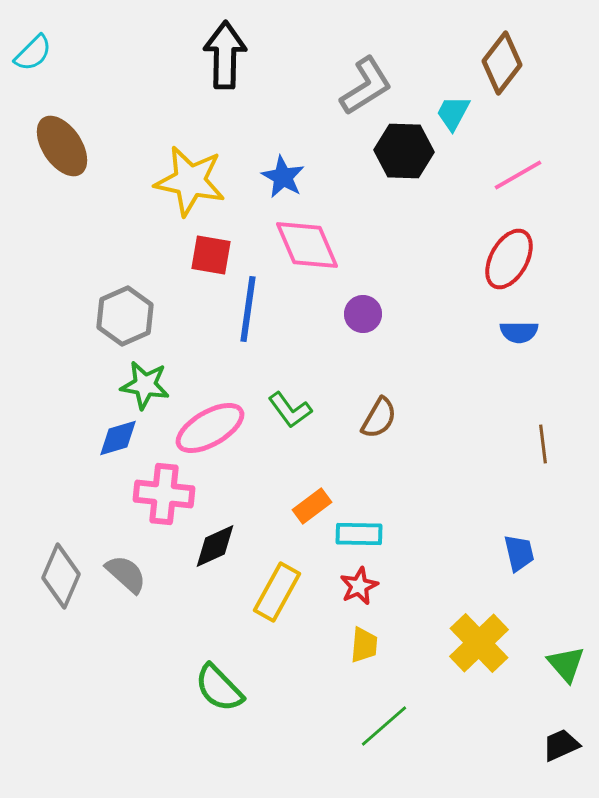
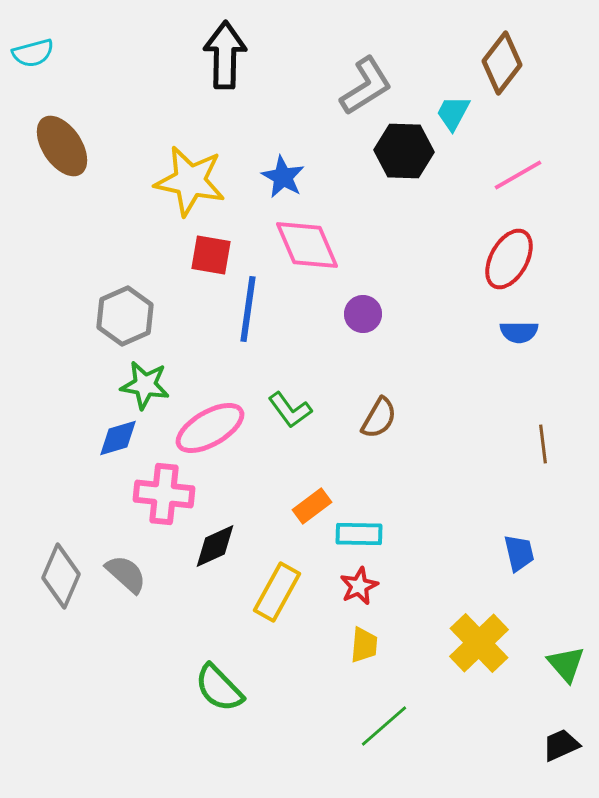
cyan semicircle: rotated 30 degrees clockwise
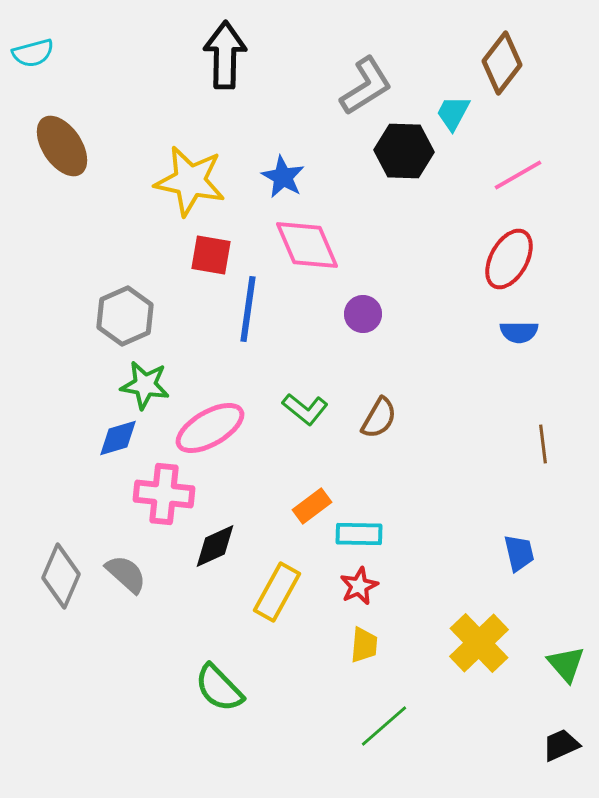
green L-shape: moved 15 px right, 1 px up; rotated 15 degrees counterclockwise
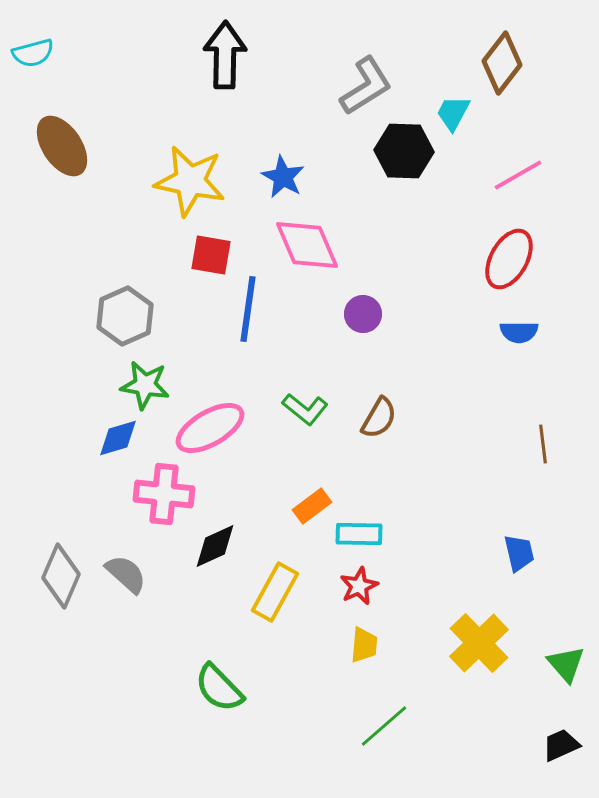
yellow rectangle: moved 2 px left
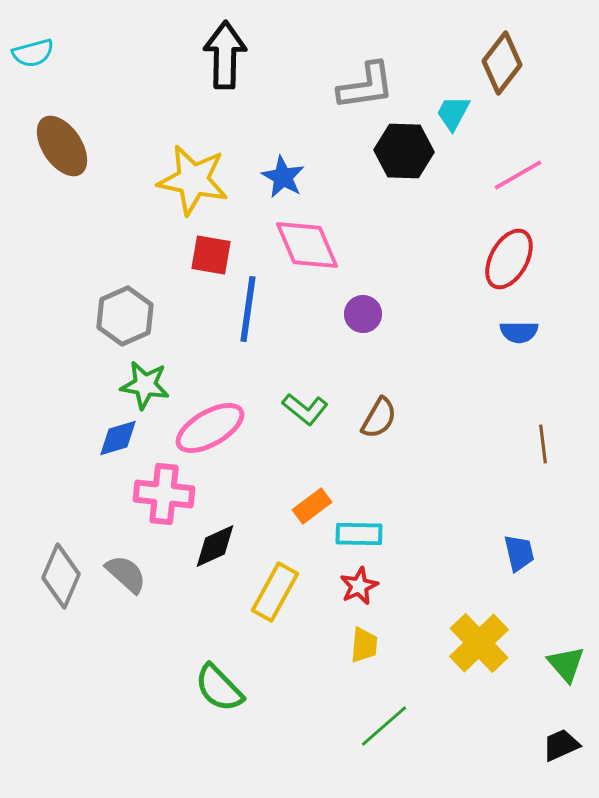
gray L-shape: rotated 24 degrees clockwise
yellow star: moved 3 px right, 1 px up
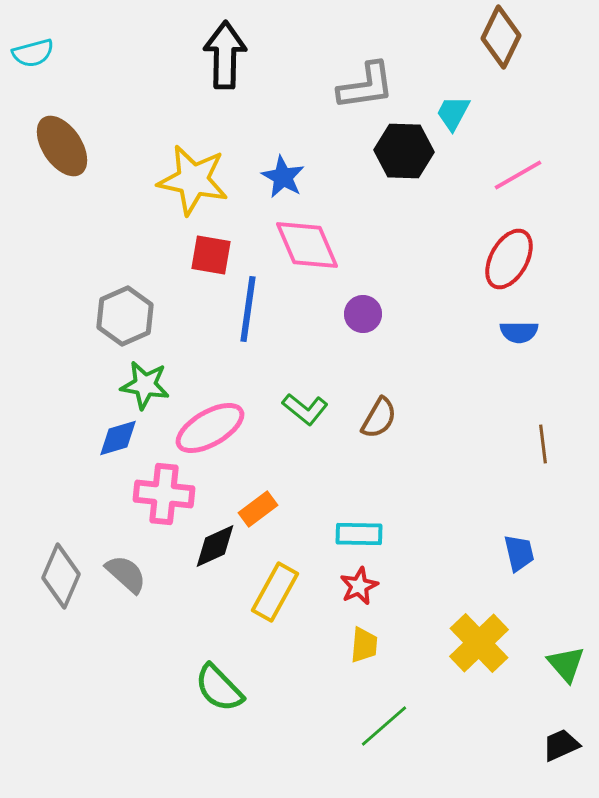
brown diamond: moved 1 px left, 26 px up; rotated 12 degrees counterclockwise
orange rectangle: moved 54 px left, 3 px down
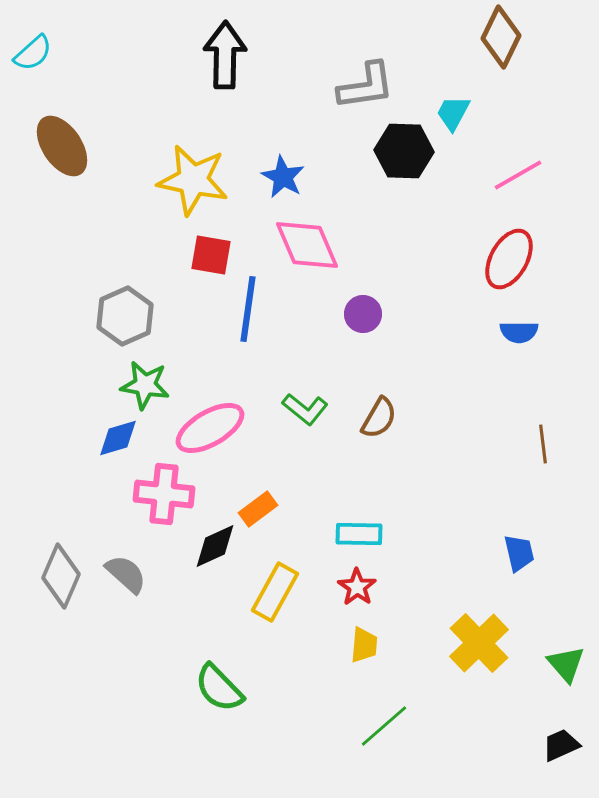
cyan semicircle: rotated 27 degrees counterclockwise
red star: moved 2 px left, 1 px down; rotated 12 degrees counterclockwise
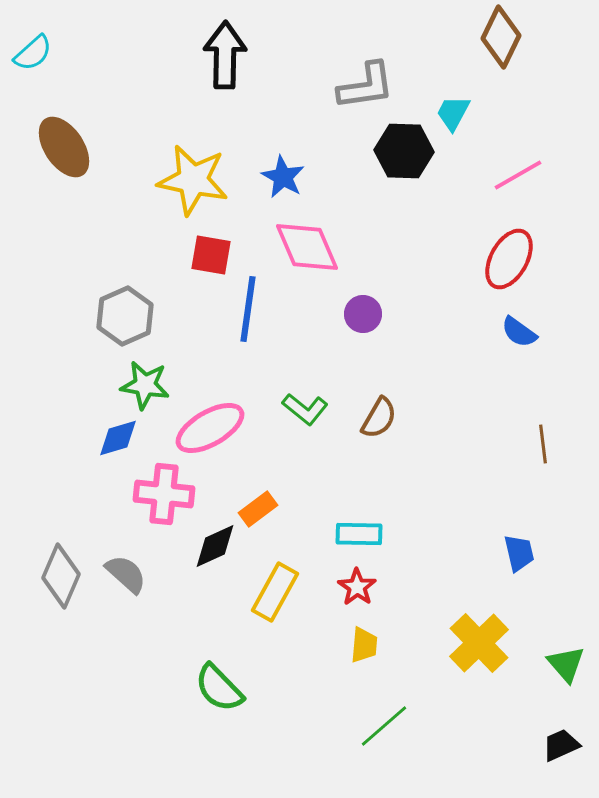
brown ellipse: moved 2 px right, 1 px down
pink diamond: moved 2 px down
blue semicircle: rotated 36 degrees clockwise
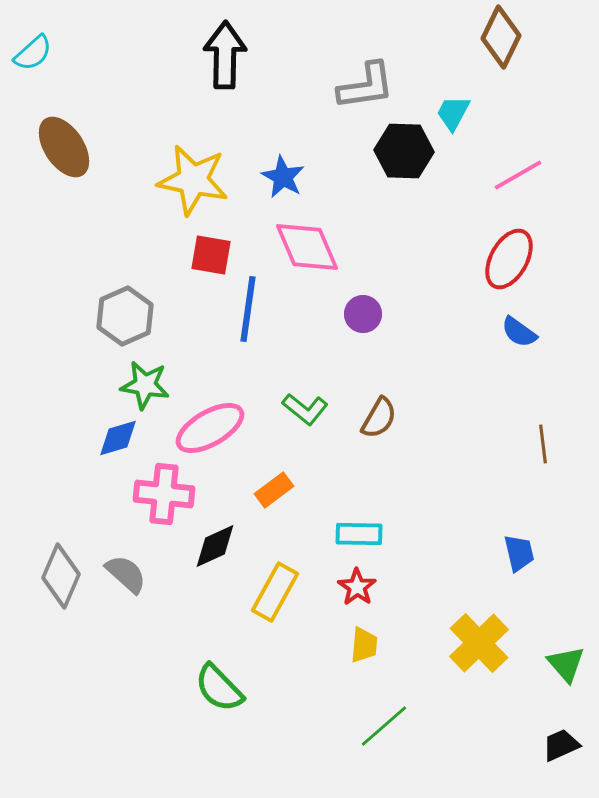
orange rectangle: moved 16 px right, 19 px up
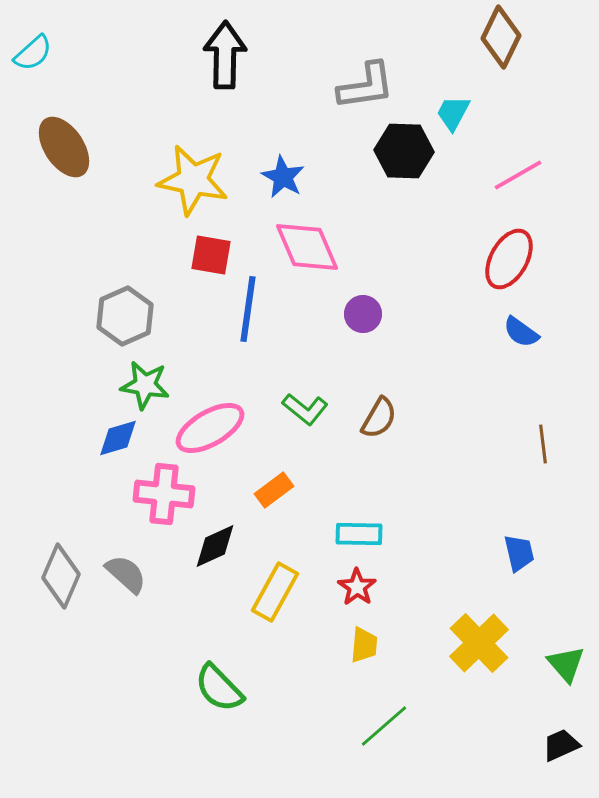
blue semicircle: moved 2 px right
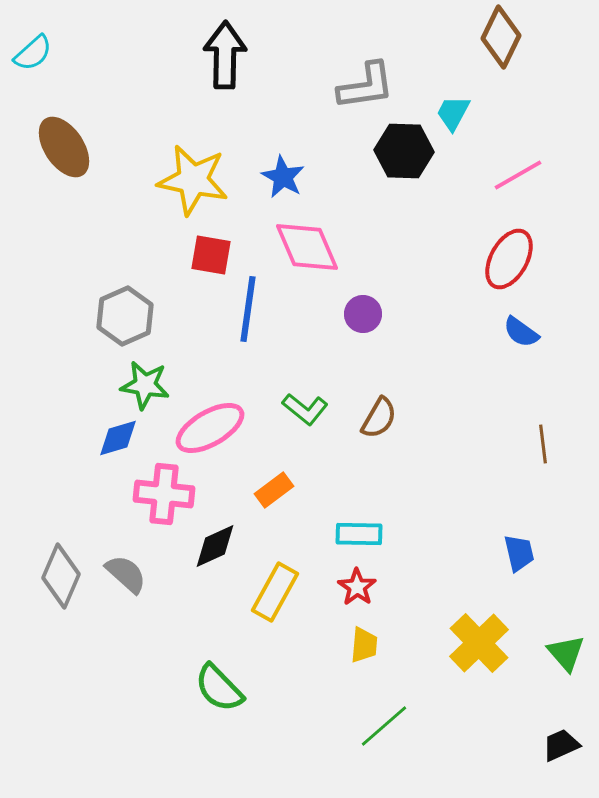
green triangle: moved 11 px up
